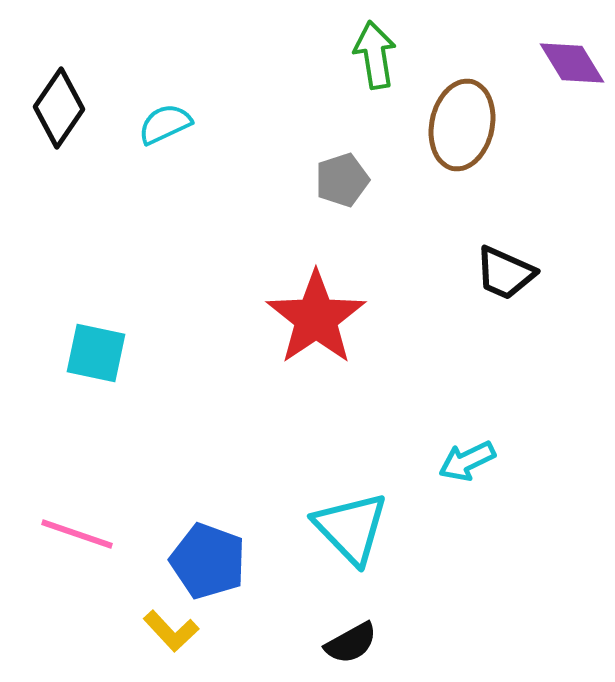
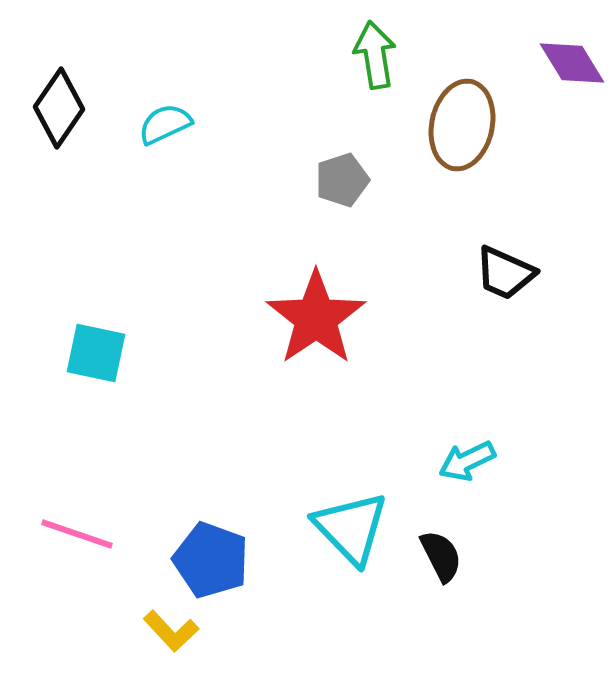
blue pentagon: moved 3 px right, 1 px up
black semicircle: moved 90 px right, 87 px up; rotated 88 degrees counterclockwise
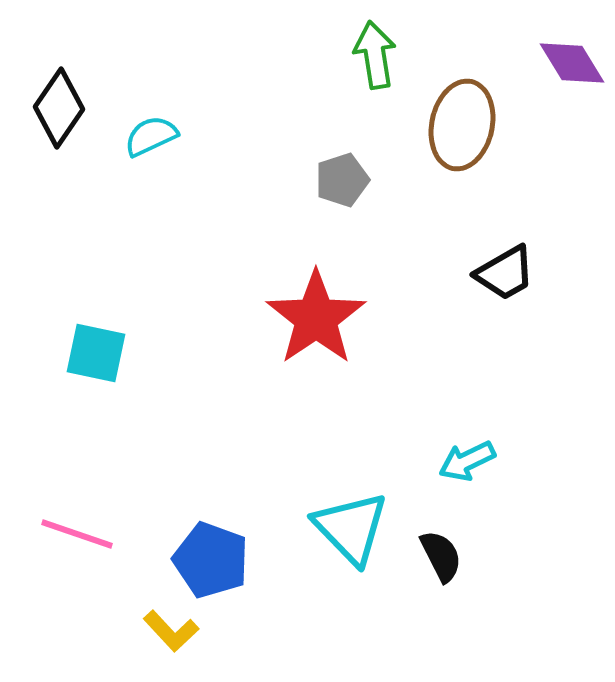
cyan semicircle: moved 14 px left, 12 px down
black trapezoid: rotated 54 degrees counterclockwise
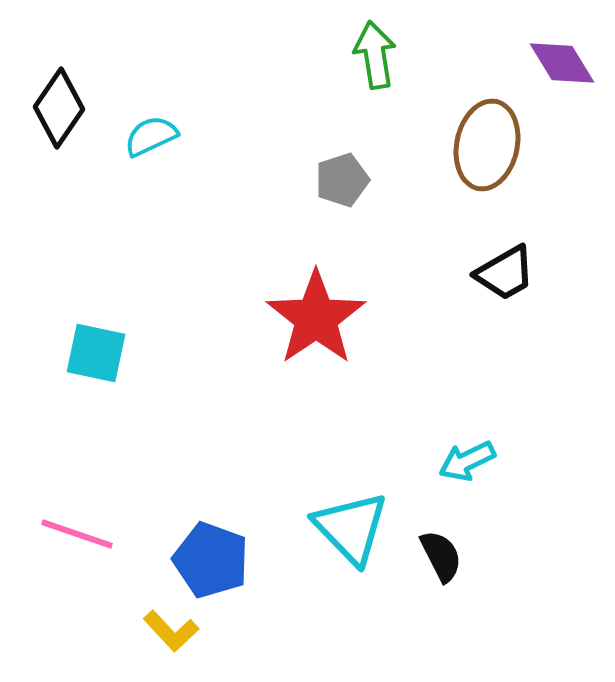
purple diamond: moved 10 px left
brown ellipse: moved 25 px right, 20 px down
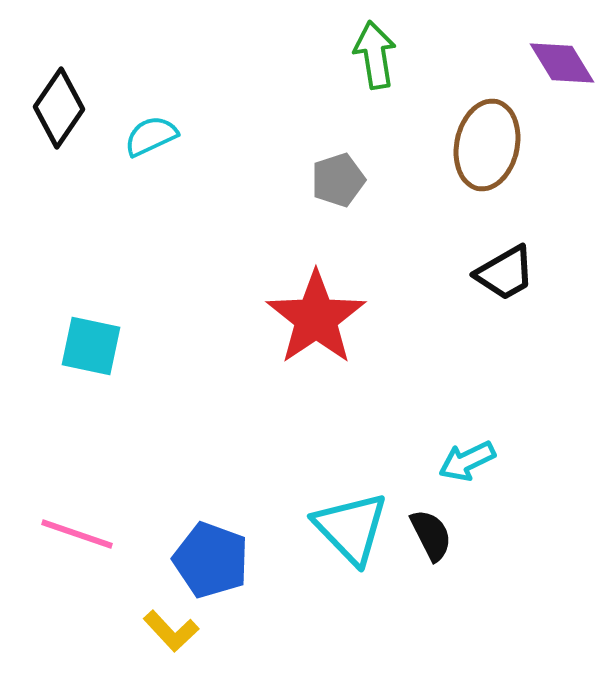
gray pentagon: moved 4 px left
cyan square: moved 5 px left, 7 px up
black semicircle: moved 10 px left, 21 px up
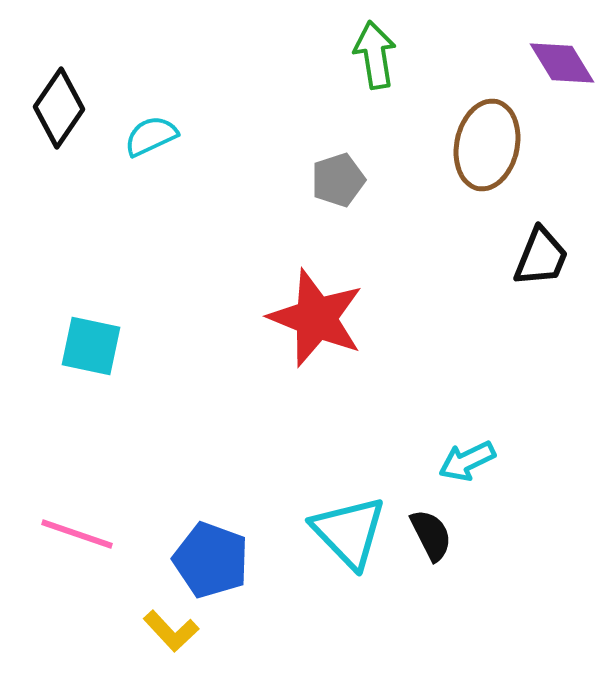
black trapezoid: moved 36 px right, 16 px up; rotated 38 degrees counterclockwise
red star: rotated 16 degrees counterclockwise
cyan triangle: moved 2 px left, 4 px down
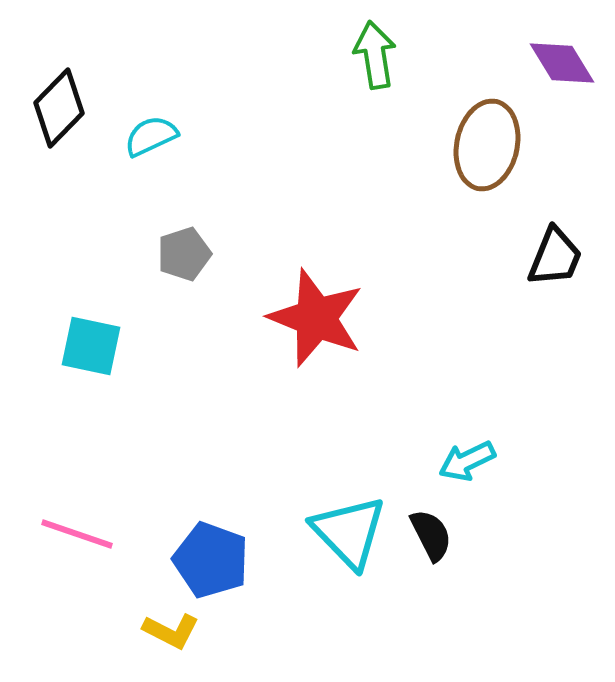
black diamond: rotated 10 degrees clockwise
gray pentagon: moved 154 px left, 74 px down
black trapezoid: moved 14 px right
yellow L-shape: rotated 20 degrees counterclockwise
